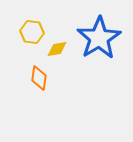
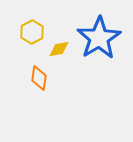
yellow hexagon: rotated 25 degrees clockwise
yellow diamond: moved 2 px right
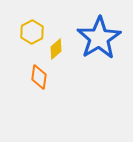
yellow diamond: moved 3 px left; rotated 30 degrees counterclockwise
orange diamond: moved 1 px up
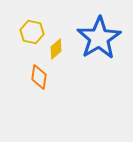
yellow hexagon: rotated 20 degrees counterclockwise
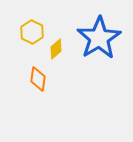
yellow hexagon: rotated 15 degrees clockwise
orange diamond: moved 1 px left, 2 px down
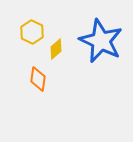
blue star: moved 2 px right, 3 px down; rotated 15 degrees counterclockwise
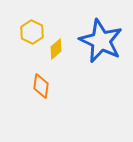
orange diamond: moved 3 px right, 7 px down
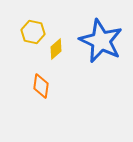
yellow hexagon: moved 1 px right; rotated 15 degrees counterclockwise
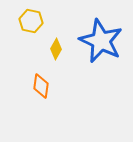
yellow hexagon: moved 2 px left, 11 px up
yellow diamond: rotated 20 degrees counterclockwise
